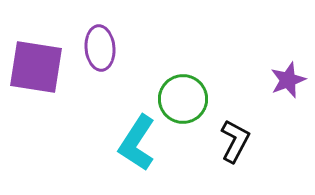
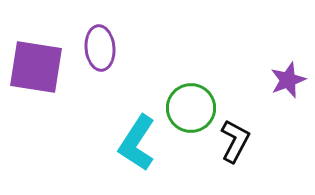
green circle: moved 8 px right, 9 px down
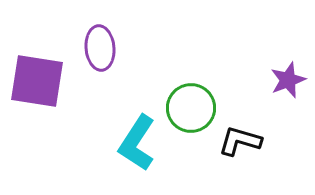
purple square: moved 1 px right, 14 px down
black L-shape: moved 5 px right; rotated 102 degrees counterclockwise
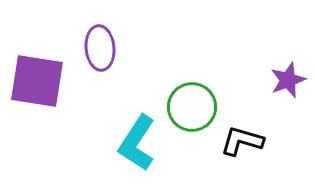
green circle: moved 1 px right, 1 px up
black L-shape: moved 2 px right
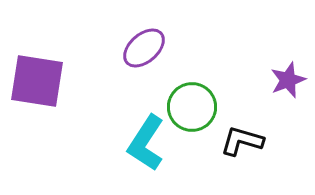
purple ellipse: moved 44 px right; rotated 54 degrees clockwise
cyan L-shape: moved 9 px right
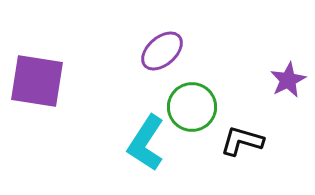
purple ellipse: moved 18 px right, 3 px down
purple star: rotated 6 degrees counterclockwise
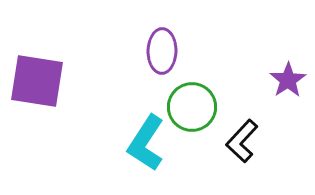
purple ellipse: rotated 48 degrees counterclockwise
purple star: rotated 6 degrees counterclockwise
black L-shape: rotated 63 degrees counterclockwise
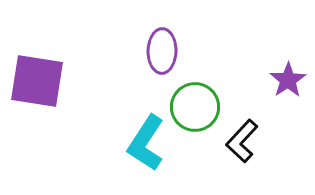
green circle: moved 3 px right
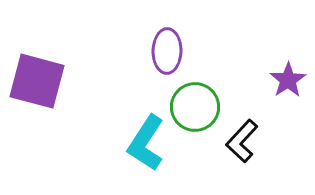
purple ellipse: moved 5 px right
purple square: rotated 6 degrees clockwise
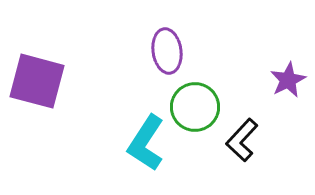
purple ellipse: rotated 9 degrees counterclockwise
purple star: rotated 6 degrees clockwise
black L-shape: moved 1 px up
